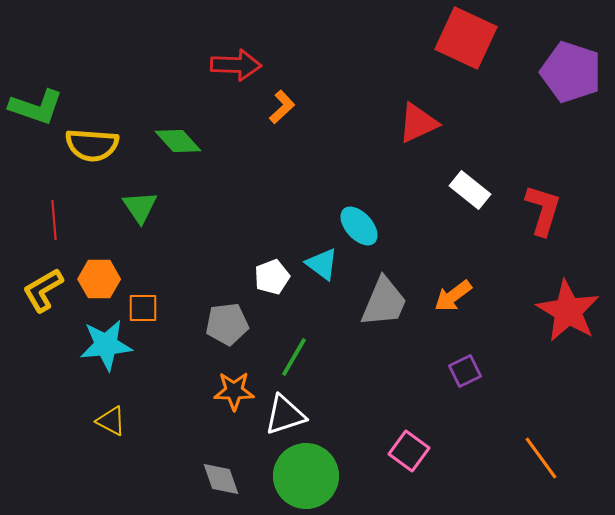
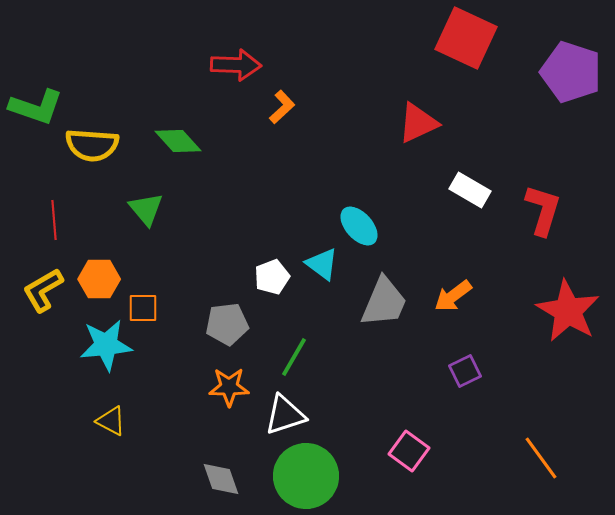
white rectangle: rotated 9 degrees counterclockwise
green triangle: moved 6 px right, 2 px down; rotated 6 degrees counterclockwise
orange star: moved 5 px left, 4 px up
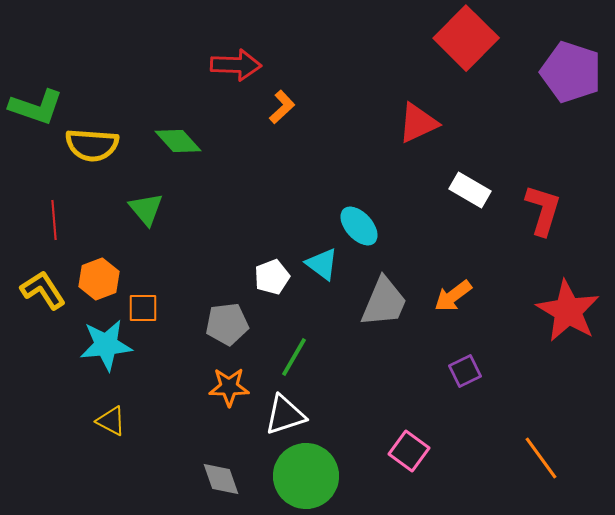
red square: rotated 20 degrees clockwise
orange hexagon: rotated 21 degrees counterclockwise
yellow L-shape: rotated 87 degrees clockwise
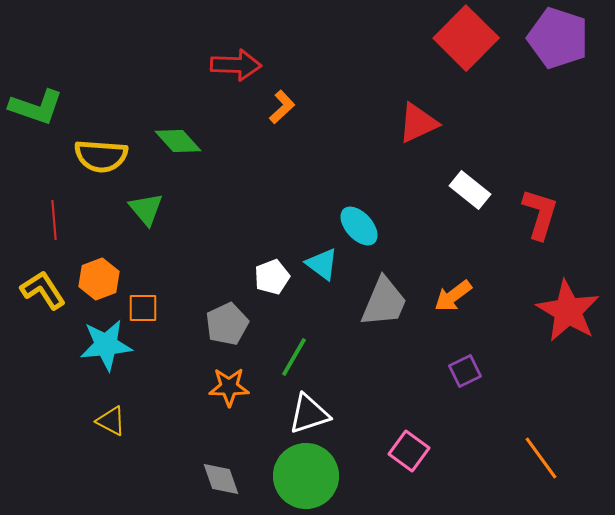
purple pentagon: moved 13 px left, 34 px up
yellow semicircle: moved 9 px right, 11 px down
white rectangle: rotated 9 degrees clockwise
red L-shape: moved 3 px left, 4 px down
gray pentagon: rotated 18 degrees counterclockwise
white triangle: moved 24 px right, 1 px up
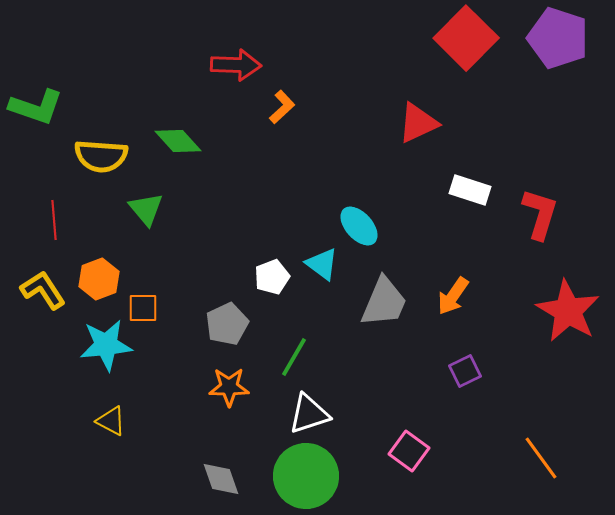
white rectangle: rotated 21 degrees counterclockwise
orange arrow: rotated 18 degrees counterclockwise
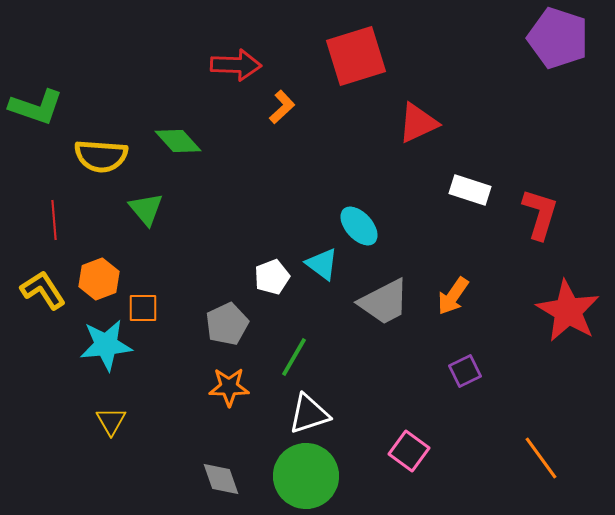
red square: moved 110 px left, 18 px down; rotated 28 degrees clockwise
gray trapezoid: rotated 40 degrees clockwise
yellow triangle: rotated 32 degrees clockwise
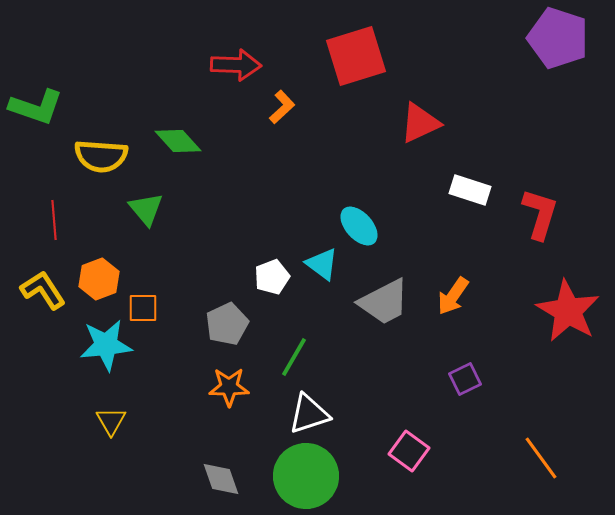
red triangle: moved 2 px right
purple square: moved 8 px down
